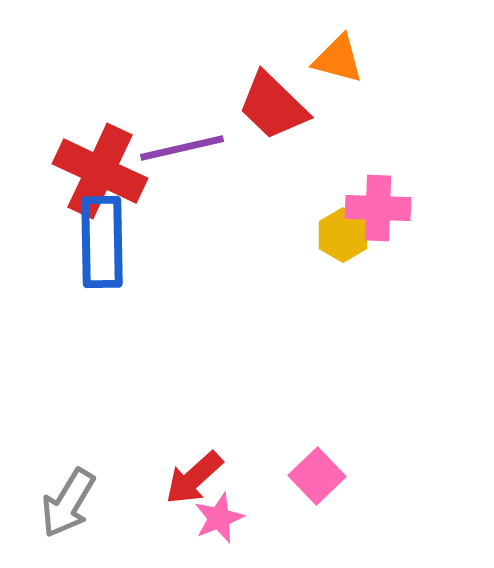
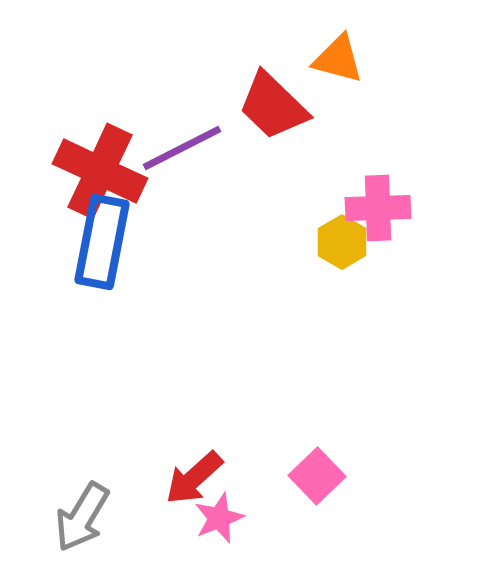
purple line: rotated 14 degrees counterclockwise
pink cross: rotated 4 degrees counterclockwise
yellow hexagon: moved 1 px left, 7 px down
blue rectangle: rotated 12 degrees clockwise
gray arrow: moved 14 px right, 14 px down
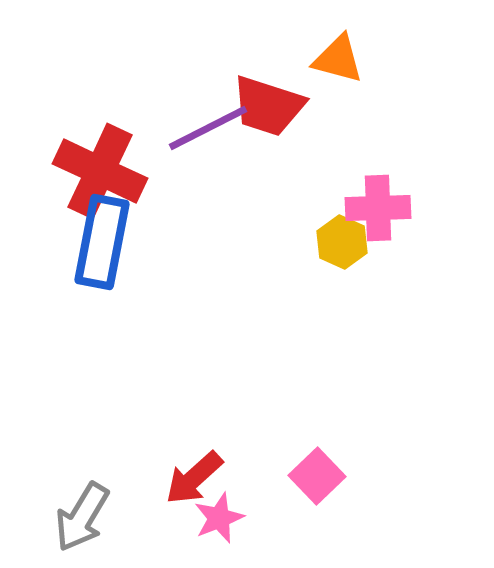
red trapezoid: moved 5 px left; rotated 26 degrees counterclockwise
purple line: moved 26 px right, 20 px up
yellow hexagon: rotated 6 degrees counterclockwise
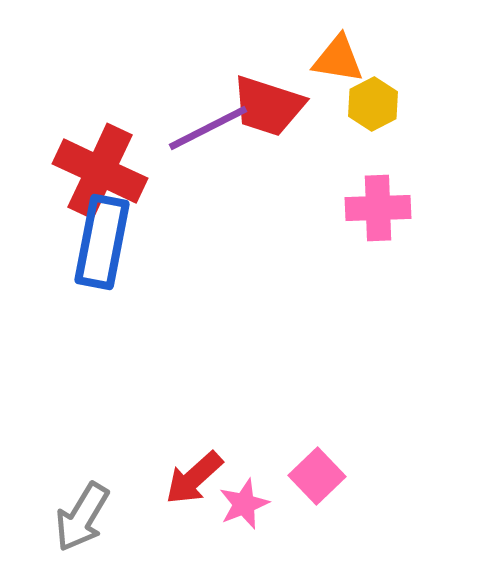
orange triangle: rotated 6 degrees counterclockwise
yellow hexagon: moved 31 px right, 138 px up; rotated 9 degrees clockwise
pink star: moved 25 px right, 14 px up
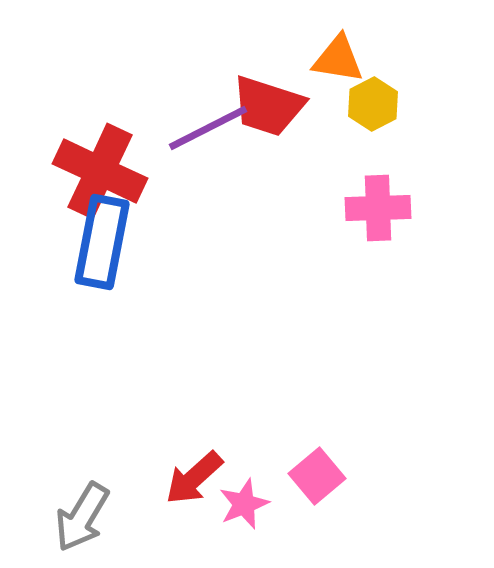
pink square: rotated 4 degrees clockwise
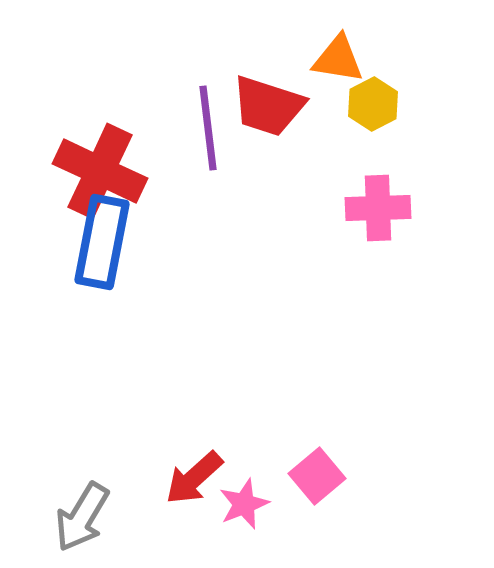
purple line: rotated 70 degrees counterclockwise
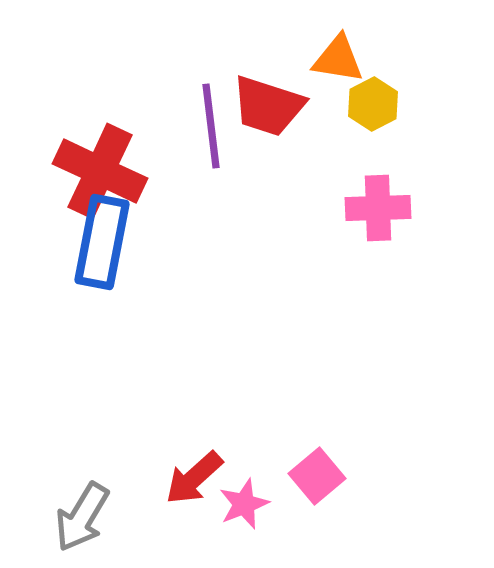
purple line: moved 3 px right, 2 px up
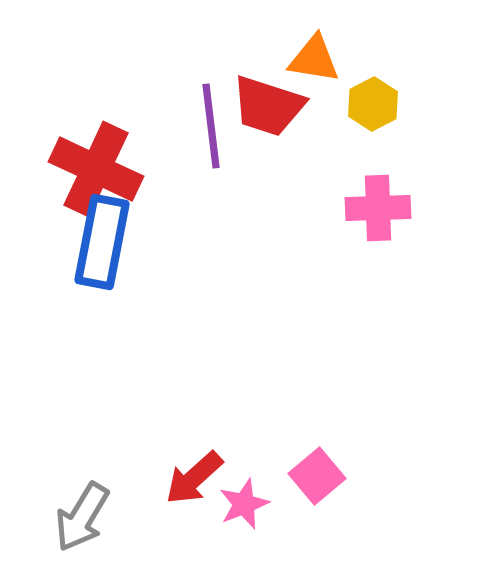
orange triangle: moved 24 px left
red cross: moved 4 px left, 2 px up
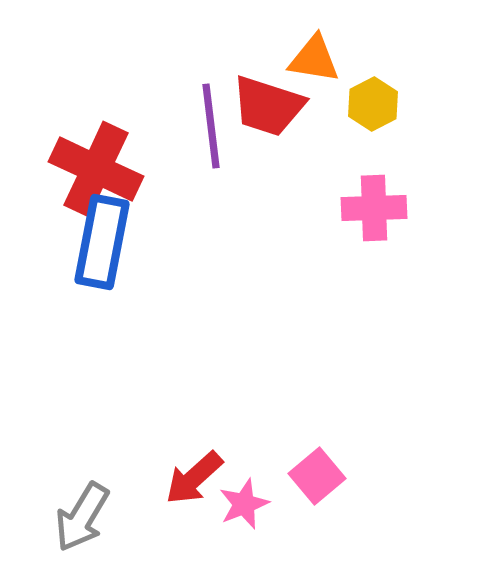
pink cross: moved 4 px left
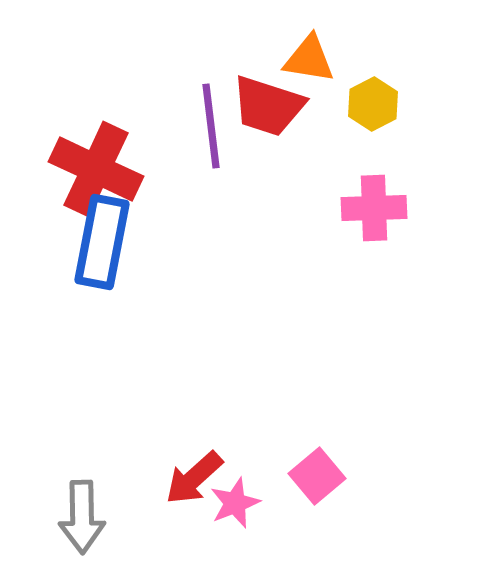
orange triangle: moved 5 px left
pink star: moved 9 px left, 1 px up
gray arrow: rotated 32 degrees counterclockwise
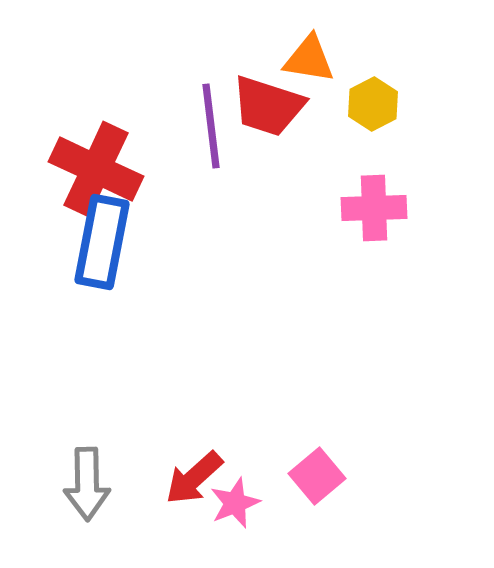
gray arrow: moved 5 px right, 33 px up
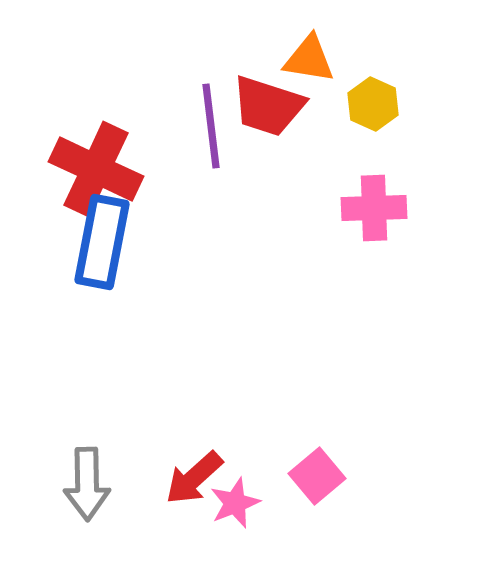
yellow hexagon: rotated 9 degrees counterclockwise
